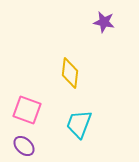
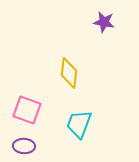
yellow diamond: moved 1 px left
purple ellipse: rotated 40 degrees counterclockwise
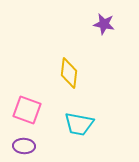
purple star: moved 2 px down
cyan trapezoid: rotated 100 degrees counterclockwise
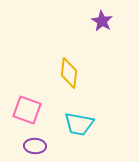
purple star: moved 2 px left, 3 px up; rotated 20 degrees clockwise
purple ellipse: moved 11 px right
